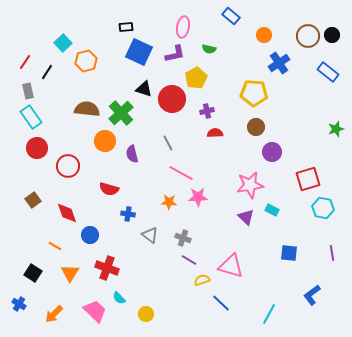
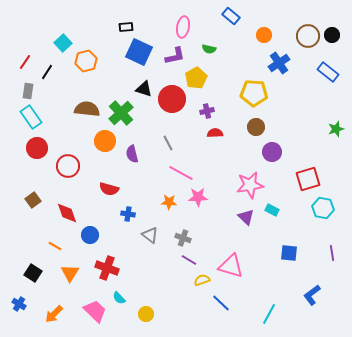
purple L-shape at (175, 54): moved 2 px down
gray rectangle at (28, 91): rotated 21 degrees clockwise
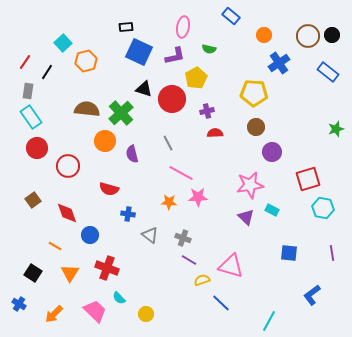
cyan line at (269, 314): moved 7 px down
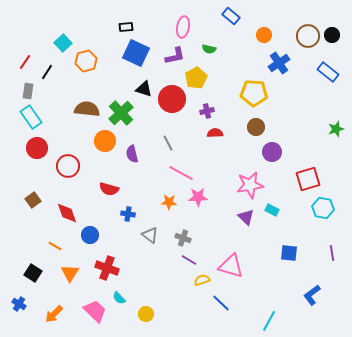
blue square at (139, 52): moved 3 px left, 1 px down
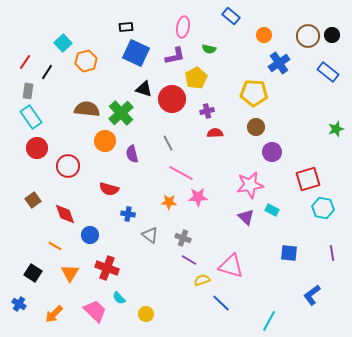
red diamond at (67, 213): moved 2 px left, 1 px down
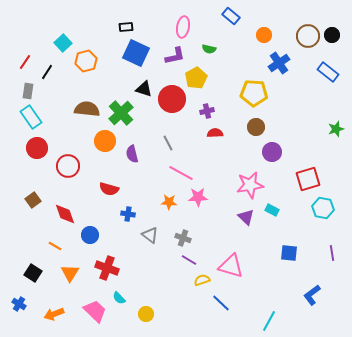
orange arrow at (54, 314): rotated 24 degrees clockwise
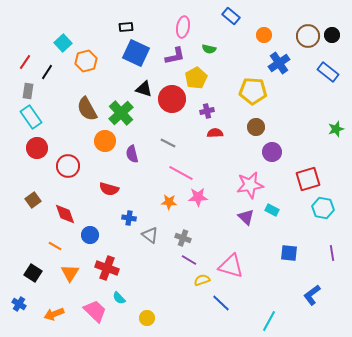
yellow pentagon at (254, 93): moved 1 px left, 2 px up
brown semicircle at (87, 109): rotated 125 degrees counterclockwise
gray line at (168, 143): rotated 35 degrees counterclockwise
blue cross at (128, 214): moved 1 px right, 4 px down
yellow circle at (146, 314): moved 1 px right, 4 px down
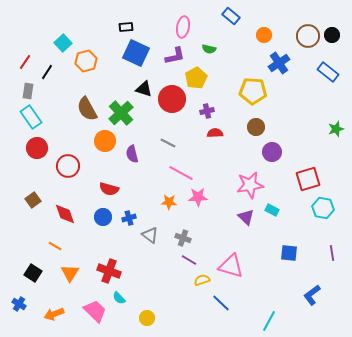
blue cross at (129, 218): rotated 24 degrees counterclockwise
blue circle at (90, 235): moved 13 px right, 18 px up
red cross at (107, 268): moved 2 px right, 3 px down
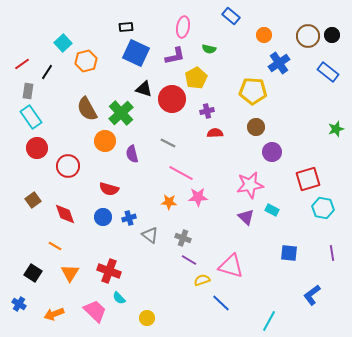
red line at (25, 62): moved 3 px left, 2 px down; rotated 21 degrees clockwise
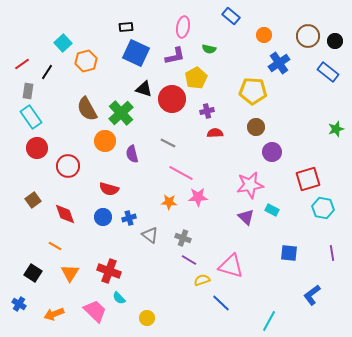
black circle at (332, 35): moved 3 px right, 6 px down
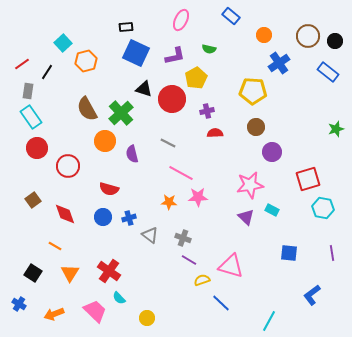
pink ellipse at (183, 27): moved 2 px left, 7 px up; rotated 15 degrees clockwise
red cross at (109, 271): rotated 15 degrees clockwise
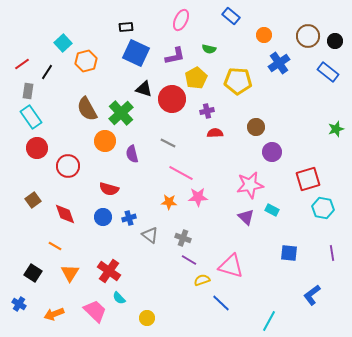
yellow pentagon at (253, 91): moved 15 px left, 10 px up
